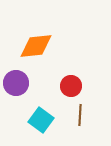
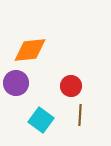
orange diamond: moved 6 px left, 4 px down
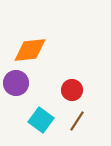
red circle: moved 1 px right, 4 px down
brown line: moved 3 px left, 6 px down; rotated 30 degrees clockwise
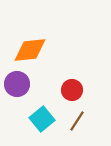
purple circle: moved 1 px right, 1 px down
cyan square: moved 1 px right, 1 px up; rotated 15 degrees clockwise
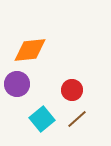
brown line: moved 2 px up; rotated 15 degrees clockwise
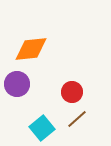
orange diamond: moved 1 px right, 1 px up
red circle: moved 2 px down
cyan square: moved 9 px down
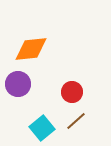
purple circle: moved 1 px right
brown line: moved 1 px left, 2 px down
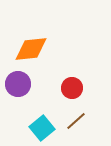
red circle: moved 4 px up
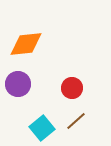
orange diamond: moved 5 px left, 5 px up
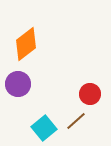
orange diamond: rotated 32 degrees counterclockwise
red circle: moved 18 px right, 6 px down
cyan square: moved 2 px right
